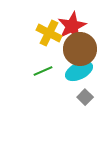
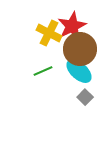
cyan ellipse: rotated 68 degrees clockwise
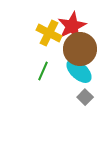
green line: rotated 42 degrees counterclockwise
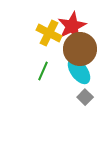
cyan ellipse: rotated 12 degrees clockwise
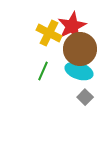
cyan ellipse: rotated 36 degrees counterclockwise
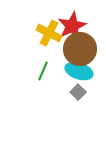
gray square: moved 7 px left, 5 px up
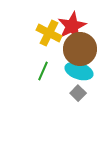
gray square: moved 1 px down
